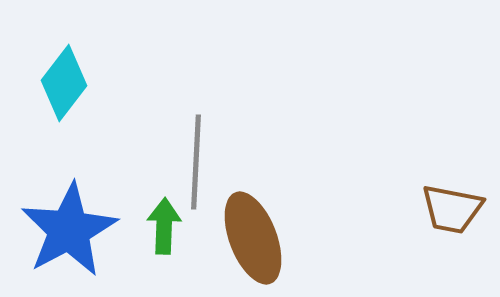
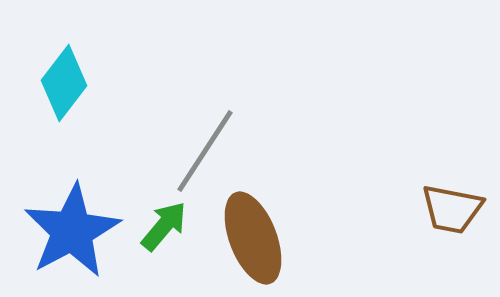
gray line: moved 9 px right, 11 px up; rotated 30 degrees clockwise
green arrow: rotated 38 degrees clockwise
blue star: moved 3 px right, 1 px down
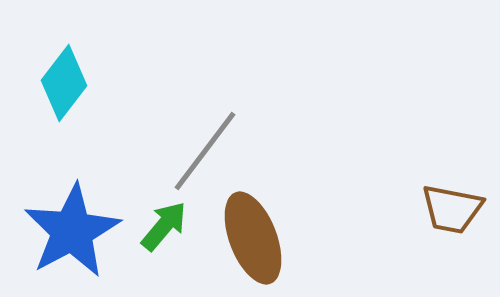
gray line: rotated 4 degrees clockwise
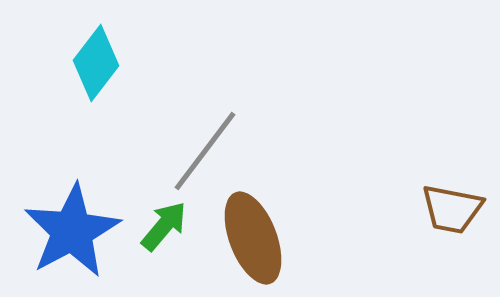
cyan diamond: moved 32 px right, 20 px up
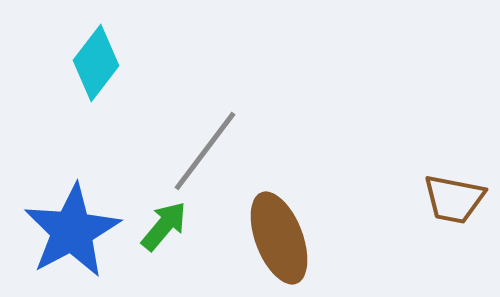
brown trapezoid: moved 2 px right, 10 px up
brown ellipse: moved 26 px right
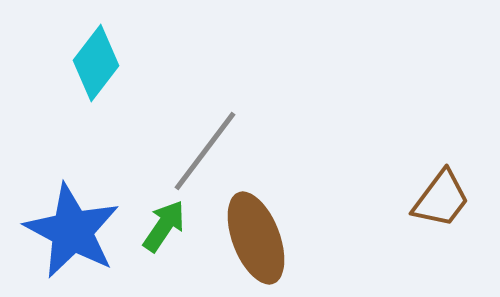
brown trapezoid: moved 13 px left; rotated 64 degrees counterclockwise
green arrow: rotated 6 degrees counterclockwise
blue star: rotated 16 degrees counterclockwise
brown ellipse: moved 23 px left
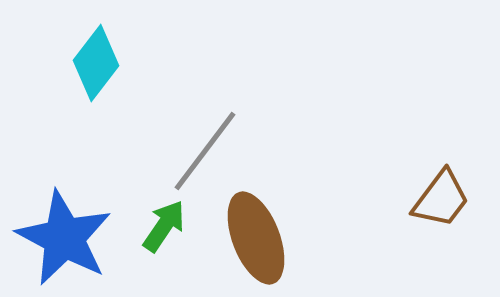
blue star: moved 8 px left, 7 px down
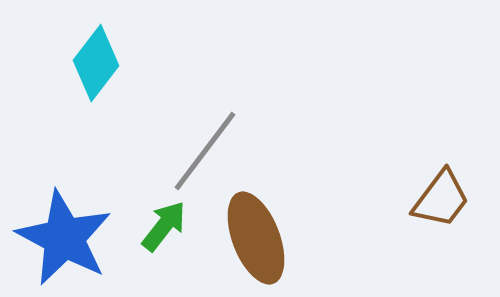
green arrow: rotated 4 degrees clockwise
